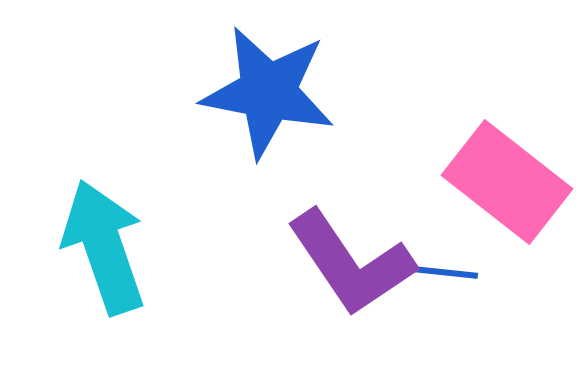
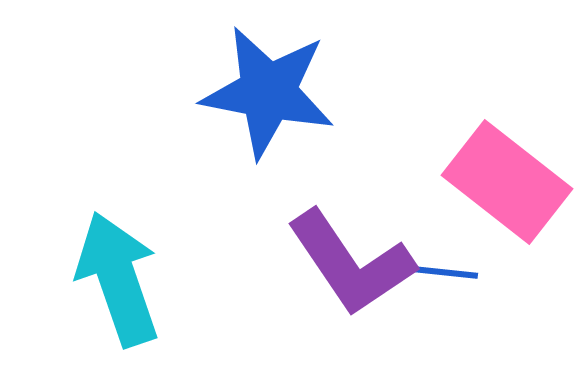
cyan arrow: moved 14 px right, 32 px down
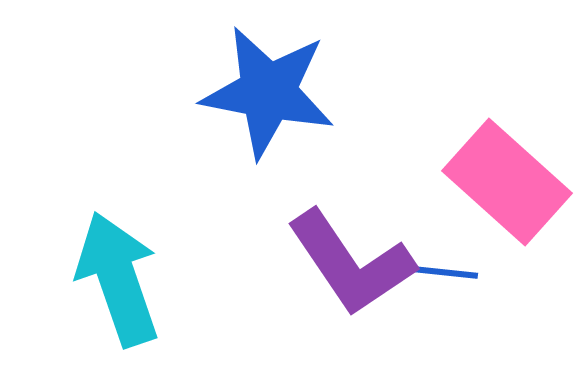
pink rectangle: rotated 4 degrees clockwise
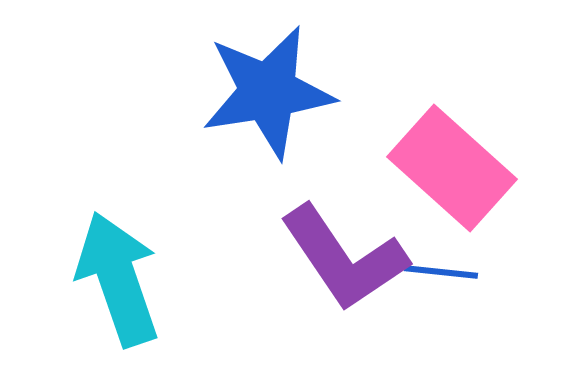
blue star: rotated 20 degrees counterclockwise
pink rectangle: moved 55 px left, 14 px up
purple L-shape: moved 7 px left, 5 px up
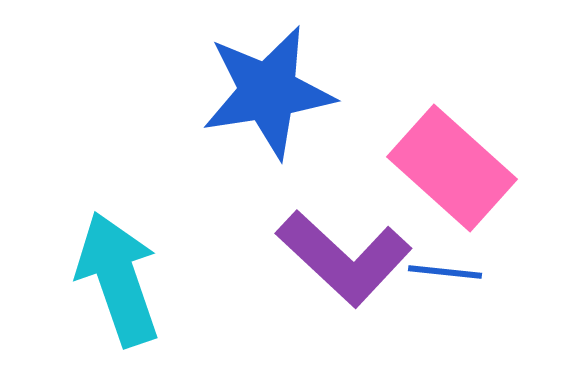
purple L-shape: rotated 13 degrees counterclockwise
blue line: moved 4 px right
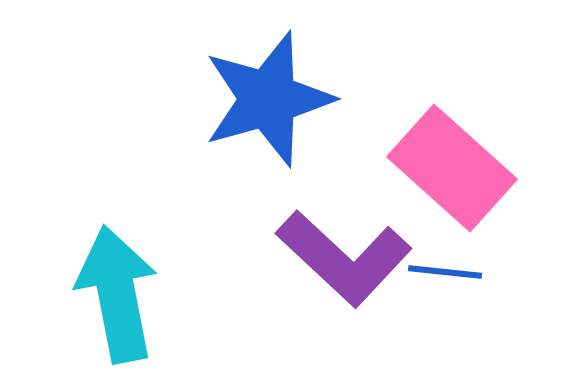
blue star: moved 7 px down; rotated 7 degrees counterclockwise
cyan arrow: moved 1 px left, 15 px down; rotated 8 degrees clockwise
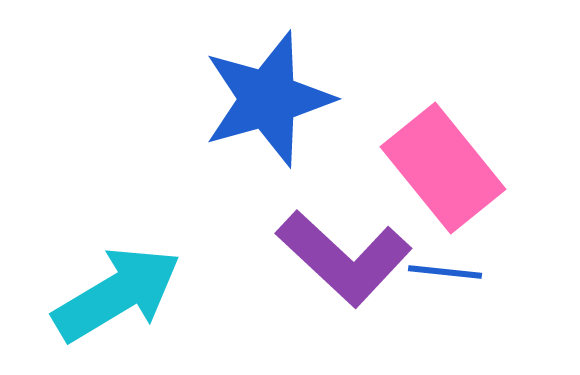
pink rectangle: moved 9 px left; rotated 9 degrees clockwise
cyan arrow: rotated 70 degrees clockwise
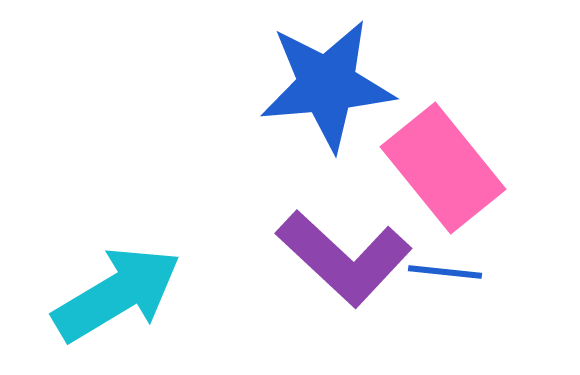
blue star: moved 59 px right, 14 px up; rotated 11 degrees clockwise
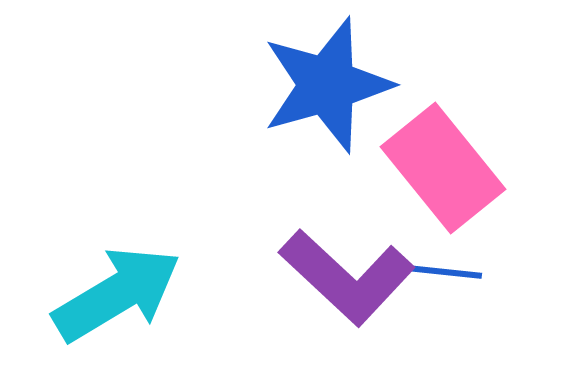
blue star: rotated 11 degrees counterclockwise
purple L-shape: moved 3 px right, 19 px down
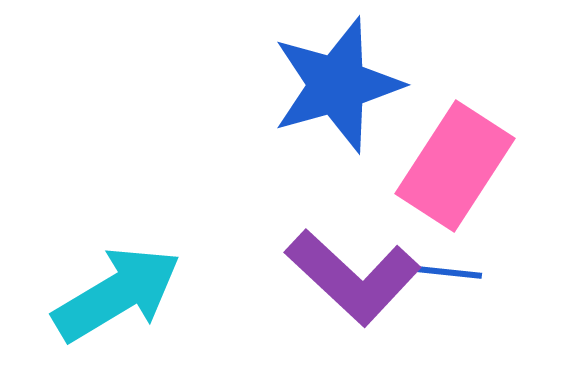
blue star: moved 10 px right
pink rectangle: moved 12 px right, 2 px up; rotated 72 degrees clockwise
purple L-shape: moved 6 px right
